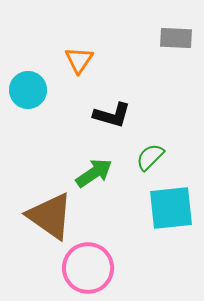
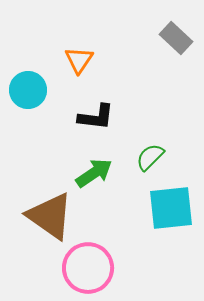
gray rectangle: rotated 40 degrees clockwise
black L-shape: moved 16 px left, 2 px down; rotated 9 degrees counterclockwise
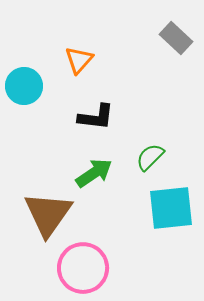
orange triangle: rotated 8 degrees clockwise
cyan circle: moved 4 px left, 4 px up
brown triangle: moved 2 px left, 2 px up; rotated 30 degrees clockwise
pink circle: moved 5 px left
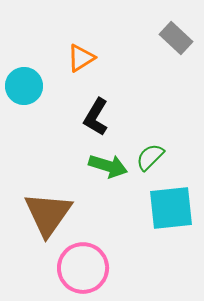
orange triangle: moved 2 px right, 2 px up; rotated 16 degrees clockwise
black L-shape: rotated 114 degrees clockwise
green arrow: moved 14 px right, 7 px up; rotated 51 degrees clockwise
